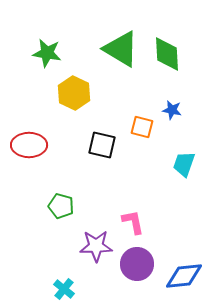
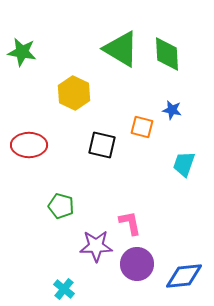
green star: moved 25 px left, 1 px up
pink L-shape: moved 3 px left, 1 px down
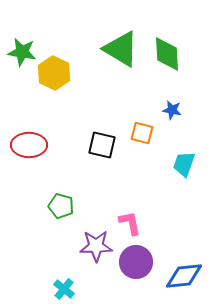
yellow hexagon: moved 20 px left, 20 px up
orange square: moved 6 px down
purple circle: moved 1 px left, 2 px up
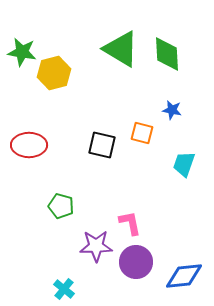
yellow hexagon: rotated 20 degrees clockwise
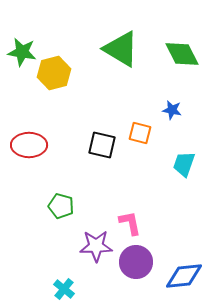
green diamond: moved 15 px right; rotated 24 degrees counterclockwise
orange square: moved 2 px left
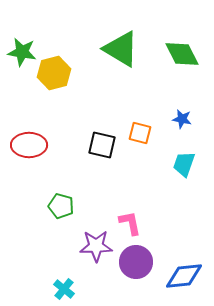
blue star: moved 10 px right, 9 px down
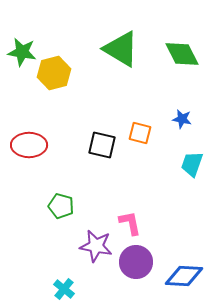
cyan trapezoid: moved 8 px right
purple star: rotated 12 degrees clockwise
blue diamond: rotated 9 degrees clockwise
